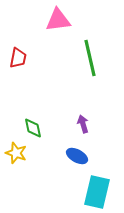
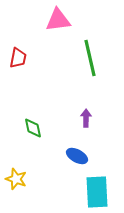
purple arrow: moved 3 px right, 6 px up; rotated 18 degrees clockwise
yellow star: moved 26 px down
cyan rectangle: rotated 16 degrees counterclockwise
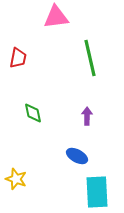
pink triangle: moved 2 px left, 3 px up
purple arrow: moved 1 px right, 2 px up
green diamond: moved 15 px up
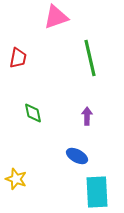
pink triangle: rotated 12 degrees counterclockwise
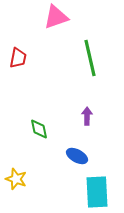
green diamond: moved 6 px right, 16 px down
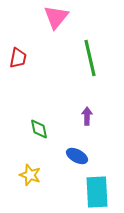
pink triangle: rotated 32 degrees counterclockwise
yellow star: moved 14 px right, 4 px up
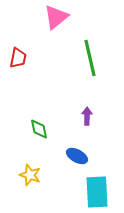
pink triangle: rotated 12 degrees clockwise
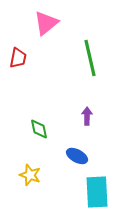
pink triangle: moved 10 px left, 6 px down
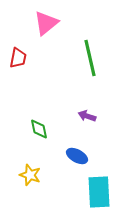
purple arrow: rotated 72 degrees counterclockwise
cyan rectangle: moved 2 px right
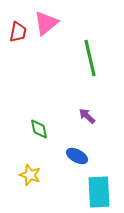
red trapezoid: moved 26 px up
purple arrow: rotated 24 degrees clockwise
